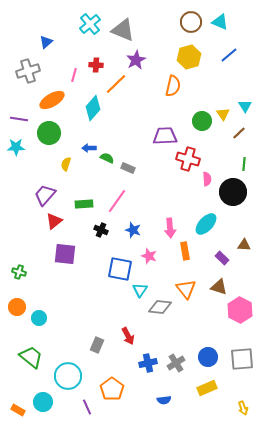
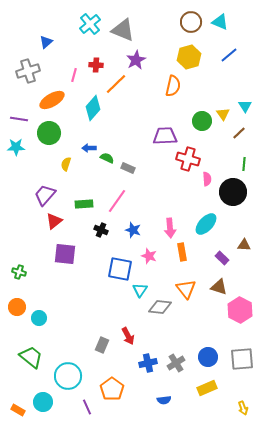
orange rectangle at (185, 251): moved 3 px left, 1 px down
gray rectangle at (97, 345): moved 5 px right
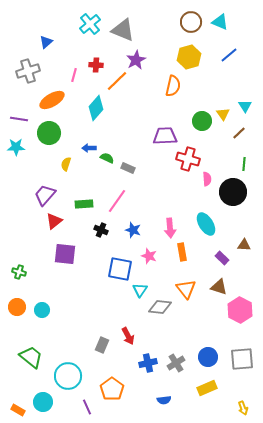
orange line at (116, 84): moved 1 px right, 3 px up
cyan diamond at (93, 108): moved 3 px right
cyan ellipse at (206, 224): rotated 75 degrees counterclockwise
cyan circle at (39, 318): moved 3 px right, 8 px up
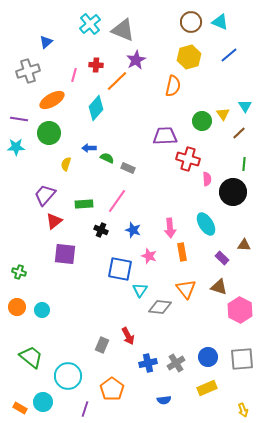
purple line at (87, 407): moved 2 px left, 2 px down; rotated 42 degrees clockwise
yellow arrow at (243, 408): moved 2 px down
orange rectangle at (18, 410): moved 2 px right, 2 px up
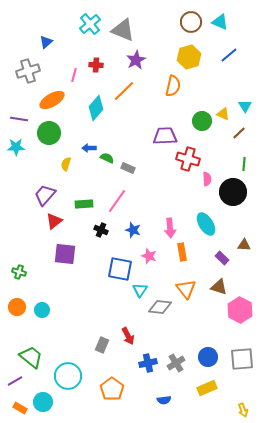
orange line at (117, 81): moved 7 px right, 10 px down
yellow triangle at (223, 114): rotated 32 degrees counterclockwise
purple line at (85, 409): moved 70 px left, 28 px up; rotated 42 degrees clockwise
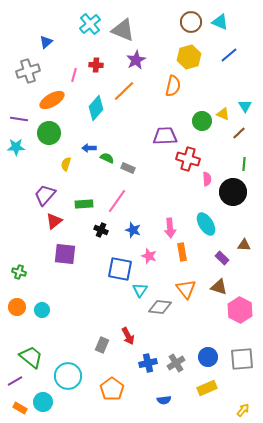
yellow arrow at (243, 410): rotated 120 degrees counterclockwise
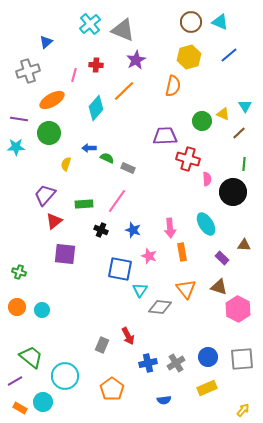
pink hexagon at (240, 310): moved 2 px left, 1 px up
cyan circle at (68, 376): moved 3 px left
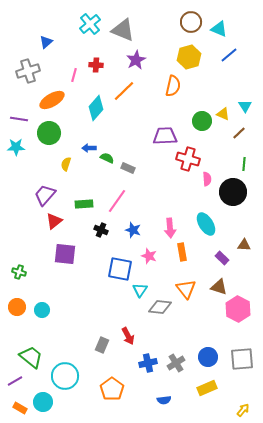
cyan triangle at (220, 22): moved 1 px left, 7 px down
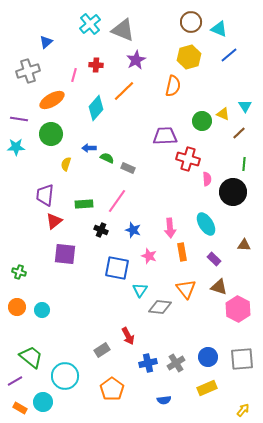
green circle at (49, 133): moved 2 px right, 1 px down
purple trapezoid at (45, 195): rotated 35 degrees counterclockwise
purple rectangle at (222, 258): moved 8 px left, 1 px down
blue square at (120, 269): moved 3 px left, 1 px up
gray rectangle at (102, 345): moved 5 px down; rotated 35 degrees clockwise
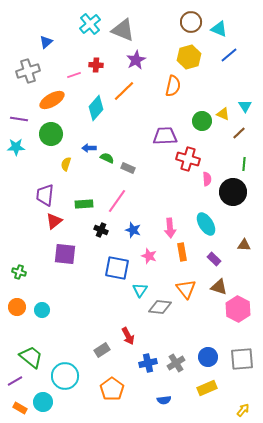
pink line at (74, 75): rotated 56 degrees clockwise
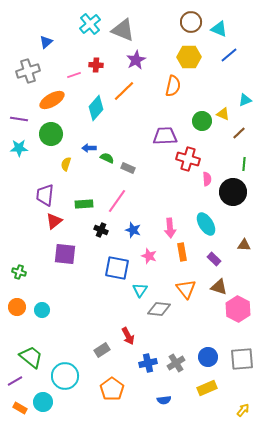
yellow hexagon at (189, 57): rotated 15 degrees clockwise
cyan triangle at (245, 106): moved 6 px up; rotated 40 degrees clockwise
cyan star at (16, 147): moved 3 px right, 1 px down
gray diamond at (160, 307): moved 1 px left, 2 px down
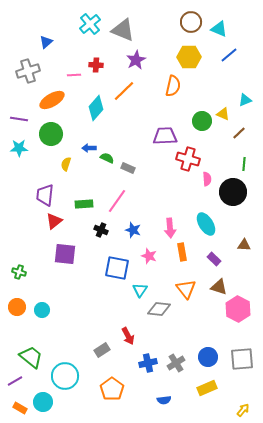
pink line at (74, 75): rotated 16 degrees clockwise
